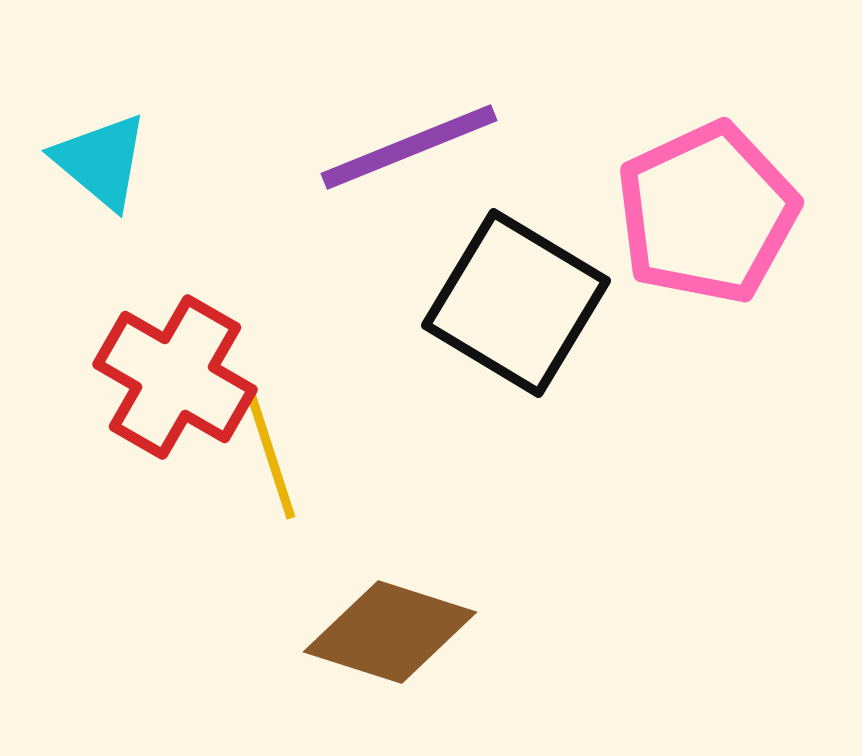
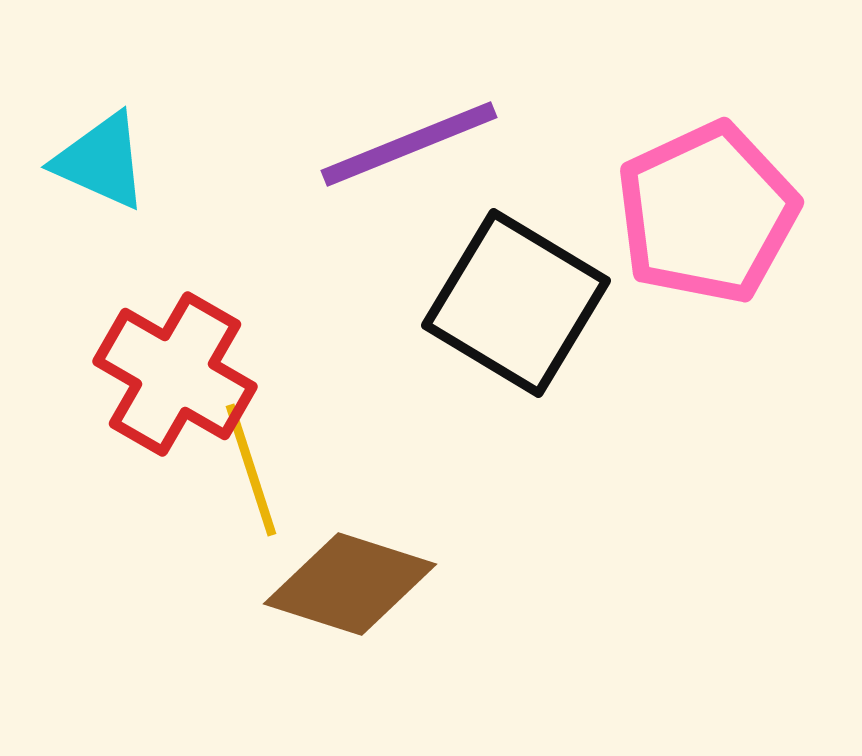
purple line: moved 3 px up
cyan triangle: rotated 16 degrees counterclockwise
red cross: moved 3 px up
yellow line: moved 19 px left, 17 px down
brown diamond: moved 40 px left, 48 px up
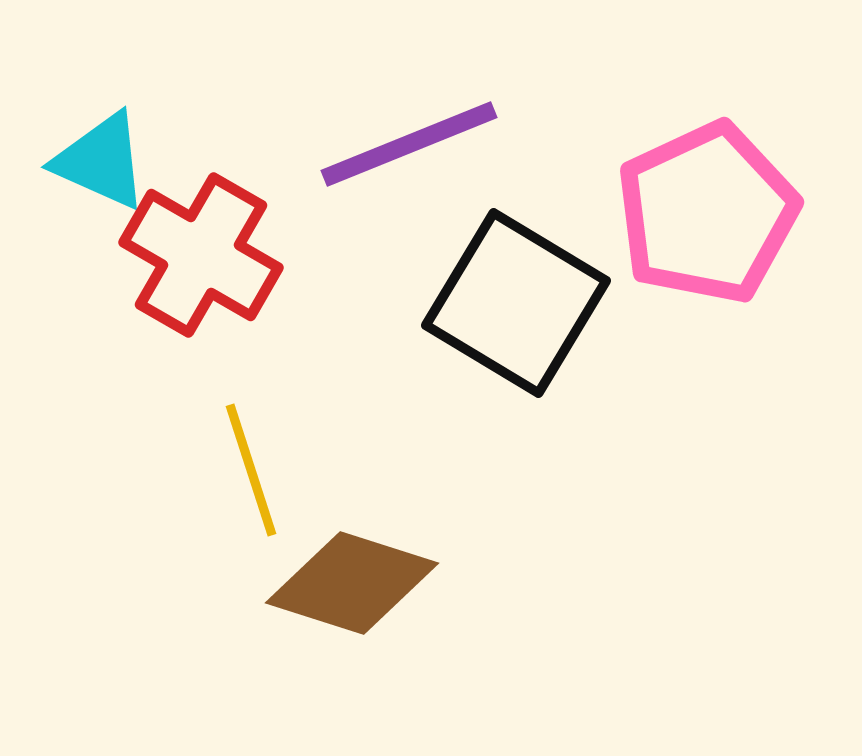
red cross: moved 26 px right, 119 px up
brown diamond: moved 2 px right, 1 px up
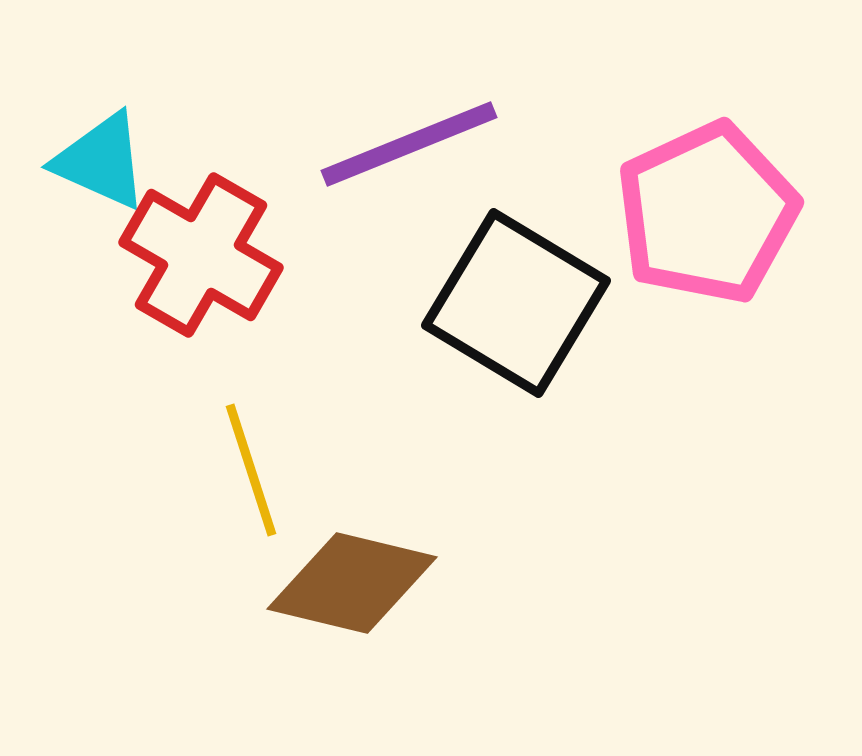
brown diamond: rotated 4 degrees counterclockwise
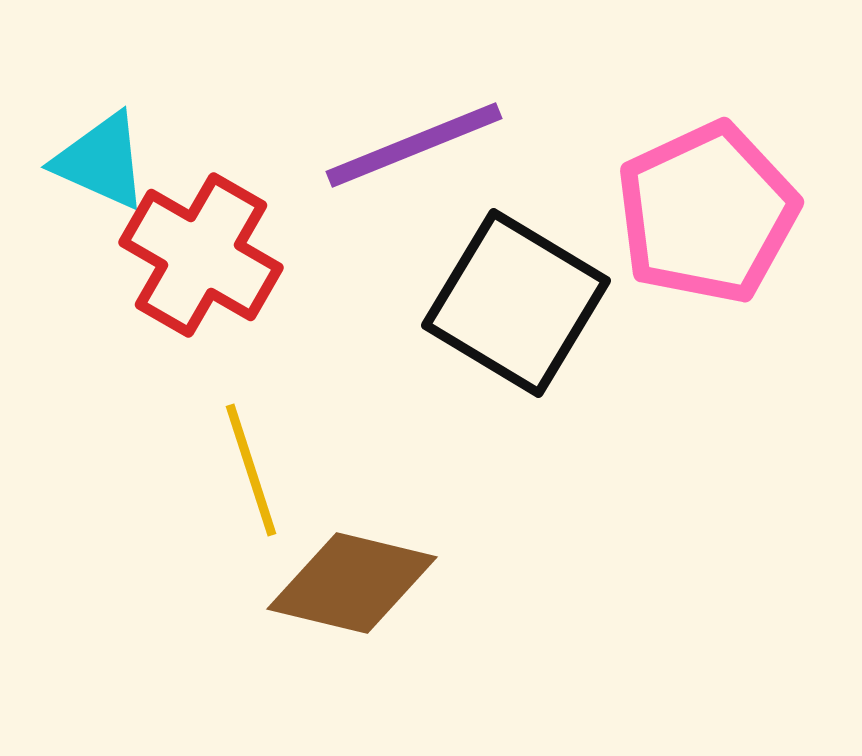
purple line: moved 5 px right, 1 px down
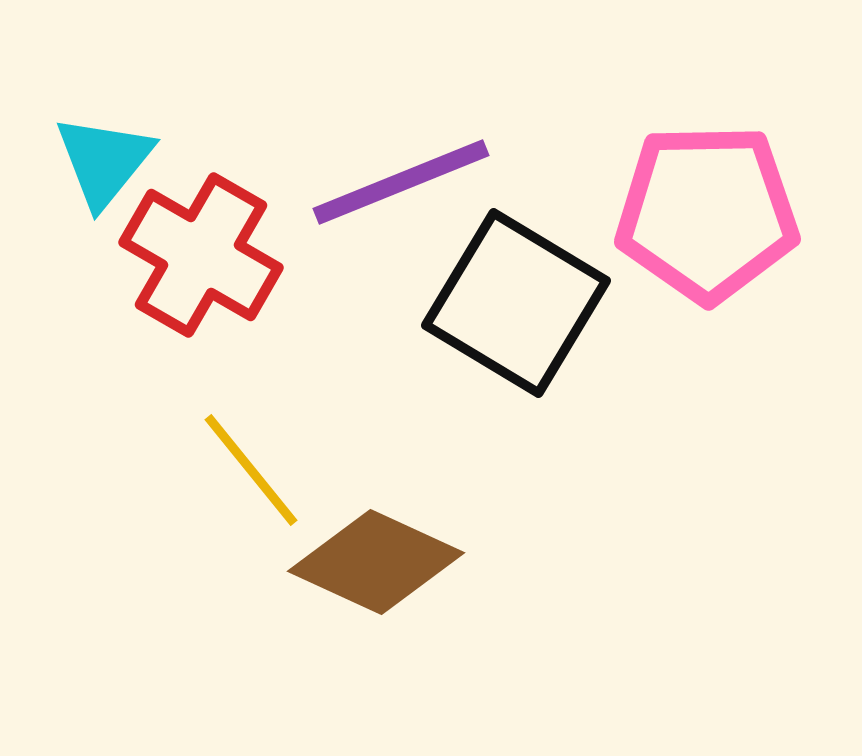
purple line: moved 13 px left, 37 px down
cyan triangle: moved 3 px right; rotated 45 degrees clockwise
pink pentagon: rotated 24 degrees clockwise
yellow line: rotated 21 degrees counterclockwise
brown diamond: moved 24 px right, 21 px up; rotated 11 degrees clockwise
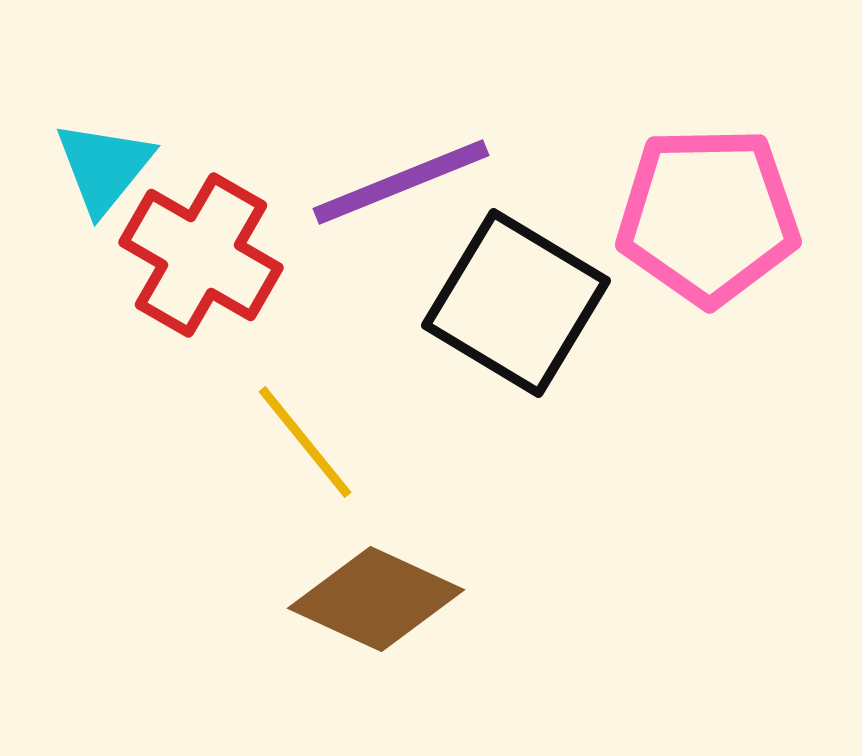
cyan triangle: moved 6 px down
pink pentagon: moved 1 px right, 3 px down
yellow line: moved 54 px right, 28 px up
brown diamond: moved 37 px down
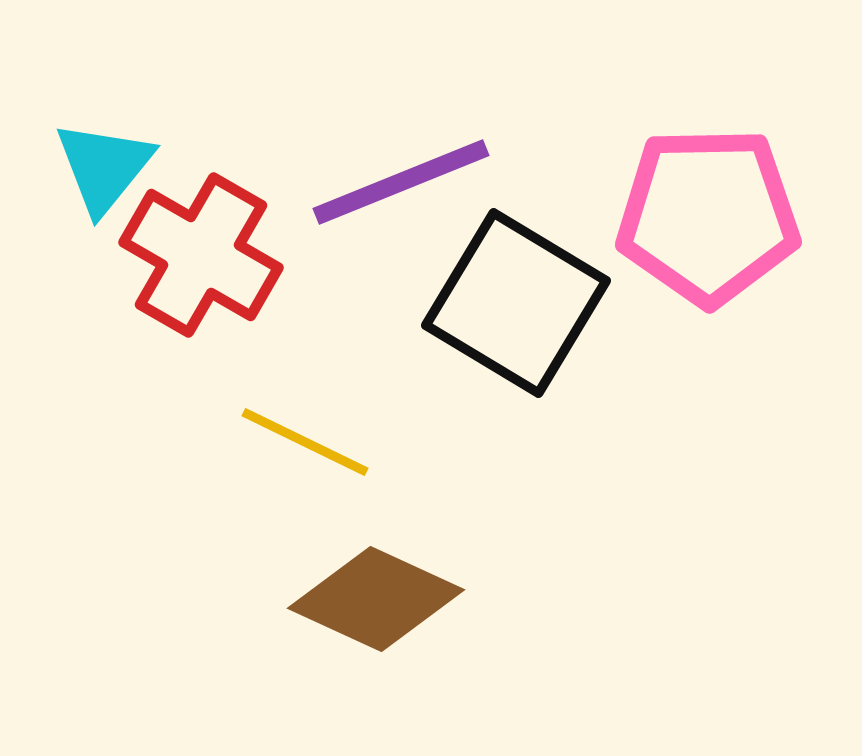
yellow line: rotated 25 degrees counterclockwise
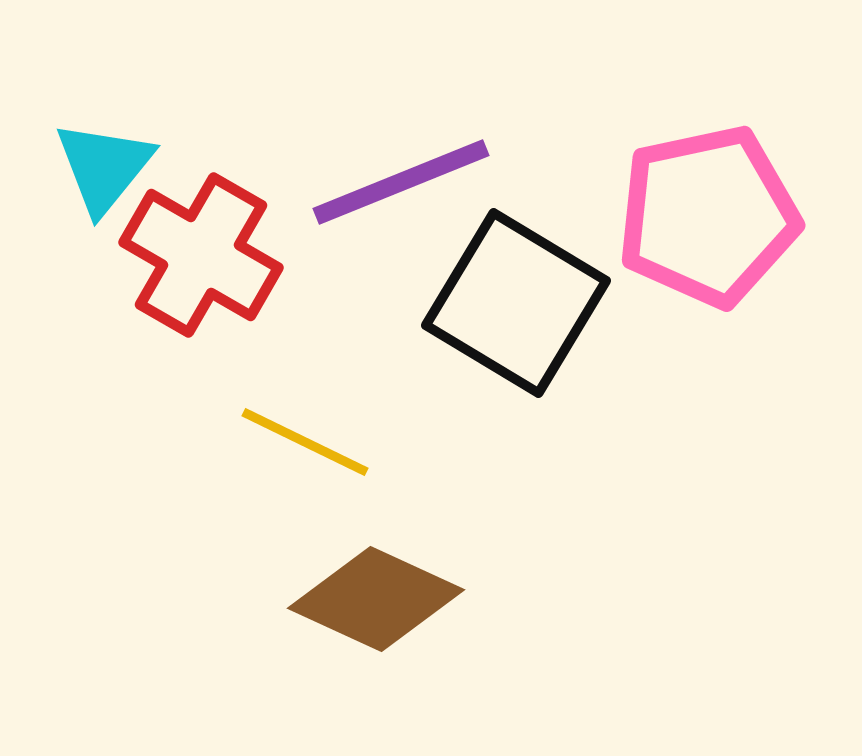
pink pentagon: rotated 11 degrees counterclockwise
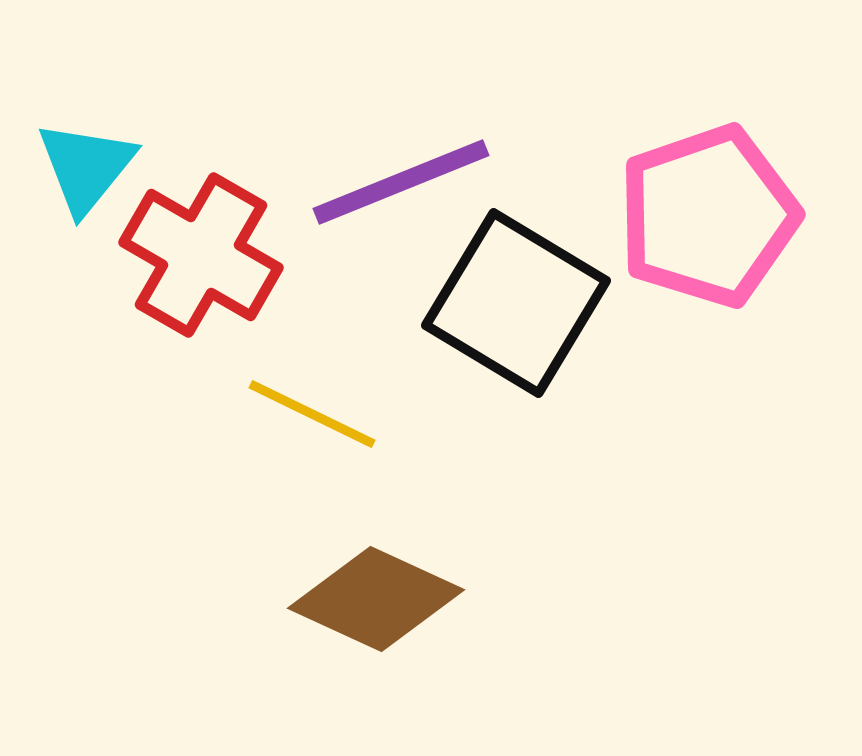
cyan triangle: moved 18 px left
pink pentagon: rotated 7 degrees counterclockwise
yellow line: moved 7 px right, 28 px up
